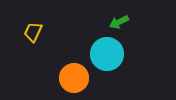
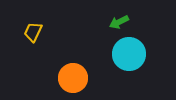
cyan circle: moved 22 px right
orange circle: moved 1 px left
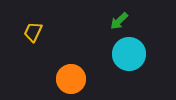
green arrow: moved 1 px up; rotated 18 degrees counterclockwise
orange circle: moved 2 px left, 1 px down
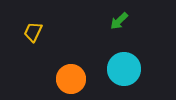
cyan circle: moved 5 px left, 15 px down
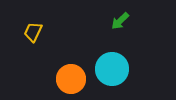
green arrow: moved 1 px right
cyan circle: moved 12 px left
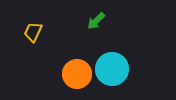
green arrow: moved 24 px left
orange circle: moved 6 px right, 5 px up
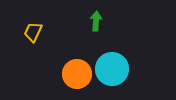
green arrow: rotated 138 degrees clockwise
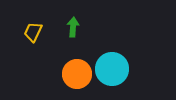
green arrow: moved 23 px left, 6 px down
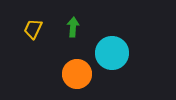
yellow trapezoid: moved 3 px up
cyan circle: moved 16 px up
